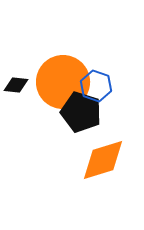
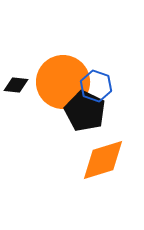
black pentagon: moved 4 px right, 1 px up; rotated 9 degrees clockwise
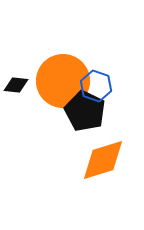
orange circle: moved 1 px up
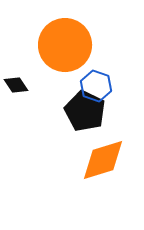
orange circle: moved 2 px right, 36 px up
black diamond: rotated 50 degrees clockwise
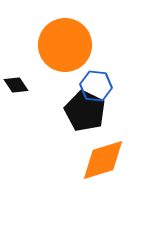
blue hexagon: rotated 12 degrees counterclockwise
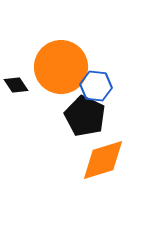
orange circle: moved 4 px left, 22 px down
black pentagon: moved 5 px down
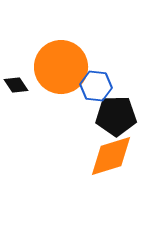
black pentagon: moved 31 px right; rotated 27 degrees counterclockwise
orange diamond: moved 8 px right, 4 px up
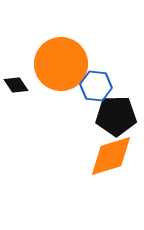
orange circle: moved 3 px up
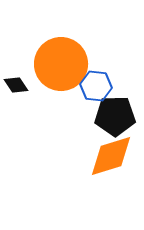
black pentagon: moved 1 px left
